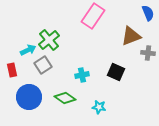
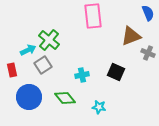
pink rectangle: rotated 40 degrees counterclockwise
green cross: rotated 10 degrees counterclockwise
gray cross: rotated 16 degrees clockwise
green diamond: rotated 15 degrees clockwise
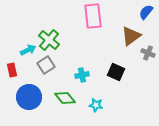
blue semicircle: moved 2 px left, 1 px up; rotated 119 degrees counterclockwise
brown triangle: rotated 15 degrees counterclockwise
gray square: moved 3 px right
cyan star: moved 3 px left, 2 px up
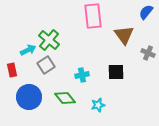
brown triangle: moved 7 px left, 1 px up; rotated 30 degrees counterclockwise
black square: rotated 24 degrees counterclockwise
cyan star: moved 2 px right; rotated 24 degrees counterclockwise
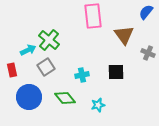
gray square: moved 2 px down
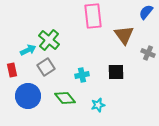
blue circle: moved 1 px left, 1 px up
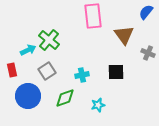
gray square: moved 1 px right, 4 px down
green diamond: rotated 70 degrees counterclockwise
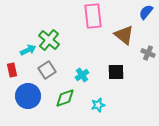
brown triangle: rotated 15 degrees counterclockwise
gray square: moved 1 px up
cyan cross: rotated 24 degrees counterclockwise
